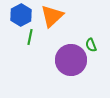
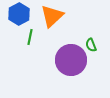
blue hexagon: moved 2 px left, 1 px up
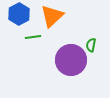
green line: moved 3 px right; rotated 70 degrees clockwise
green semicircle: rotated 32 degrees clockwise
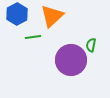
blue hexagon: moved 2 px left
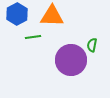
orange triangle: rotated 45 degrees clockwise
green semicircle: moved 1 px right
